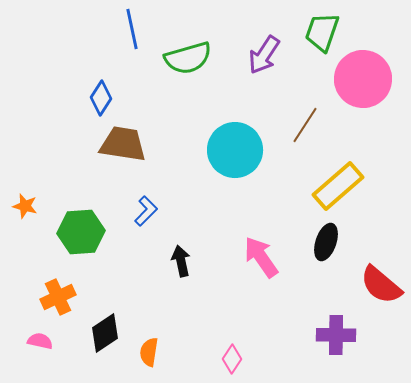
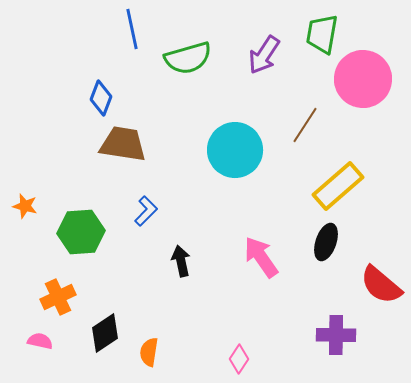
green trapezoid: moved 2 px down; rotated 9 degrees counterclockwise
blue diamond: rotated 12 degrees counterclockwise
pink diamond: moved 7 px right
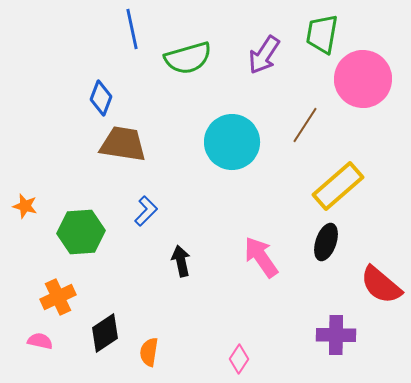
cyan circle: moved 3 px left, 8 px up
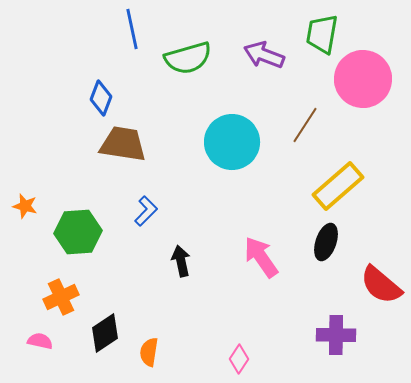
purple arrow: rotated 78 degrees clockwise
green hexagon: moved 3 px left
orange cross: moved 3 px right
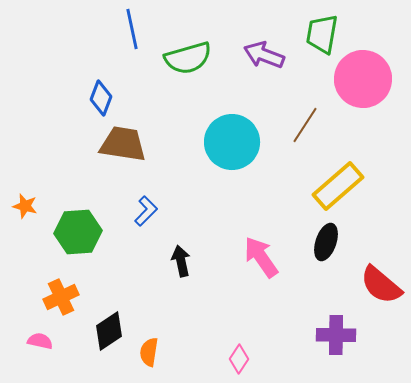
black diamond: moved 4 px right, 2 px up
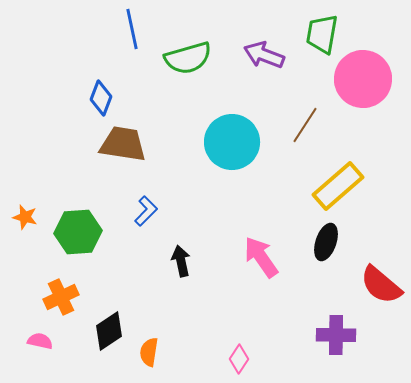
orange star: moved 11 px down
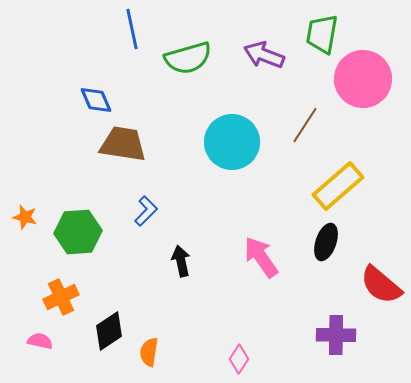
blue diamond: moved 5 px left, 2 px down; rotated 44 degrees counterclockwise
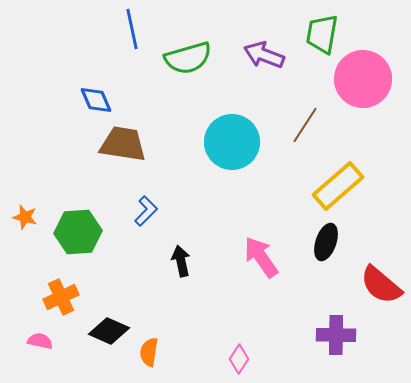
black diamond: rotated 57 degrees clockwise
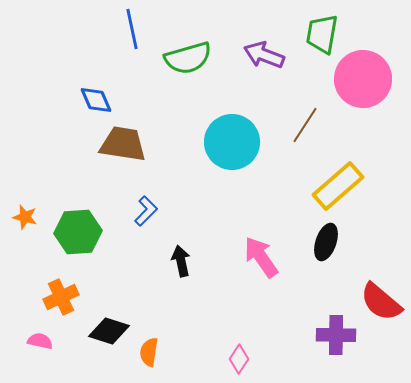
red semicircle: moved 17 px down
black diamond: rotated 6 degrees counterclockwise
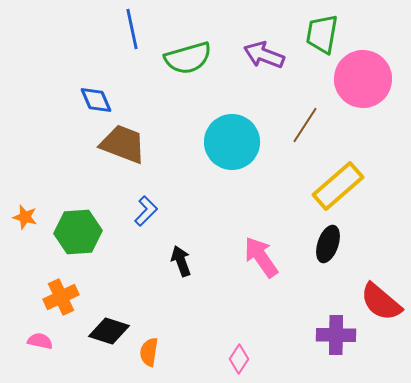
brown trapezoid: rotated 12 degrees clockwise
black ellipse: moved 2 px right, 2 px down
black arrow: rotated 8 degrees counterclockwise
